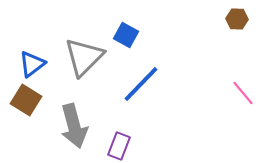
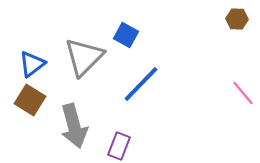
brown square: moved 4 px right
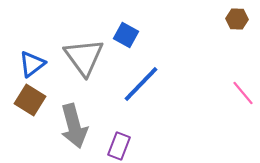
gray triangle: rotated 21 degrees counterclockwise
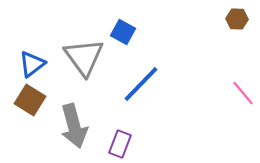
blue square: moved 3 px left, 3 px up
purple rectangle: moved 1 px right, 2 px up
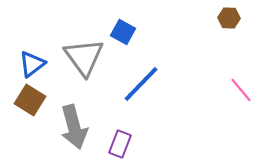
brown hexagon: moved 8 px left, 1 px up
pink line: moved 2 px left, 3 px up
gray arrow: moved 1 px down
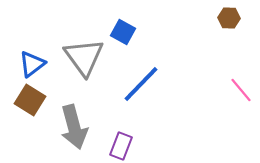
purple rectangle: moved 1 px right, 2 px down
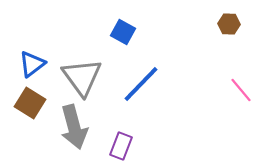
brown hexagon: moved 6 px down
gray triangle: moved 2 px left, 20 px down
brown square: moved 3 px down
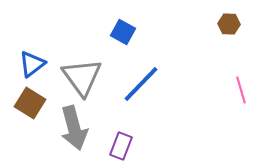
pink line: rotated 24 degrees clockwise
gray arrow: moved 1 px down
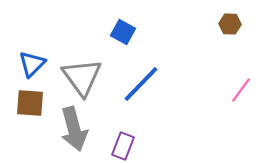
brown hexagon: moved 1 px right
blue triangle: rotated 8 degrees counterclockwise
pink line: rotated 52 degrees clockwise
brown square: rotated 28 degrees counterclockwise
gray arrow: moved 1 px down
purple rectangle: moved 2 px right
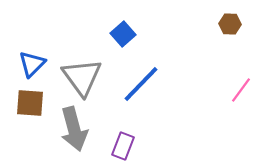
blue square: moved 2 px down; rotated 20 degrees clockwise
